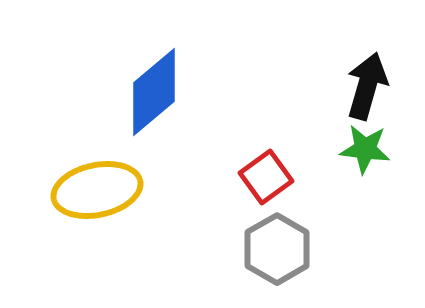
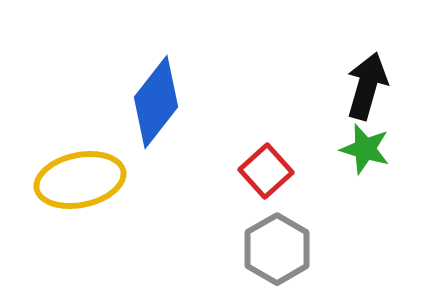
blue diamond: moved 2 px right, 10 px down; rotated 12 degrees counterclockwise
green star: rotated 9 degrees clockwise
red square: moved 6 px up; rotated 6 degrees counterclockwise
yellow ellipse: moved 17 px left, 10 px up
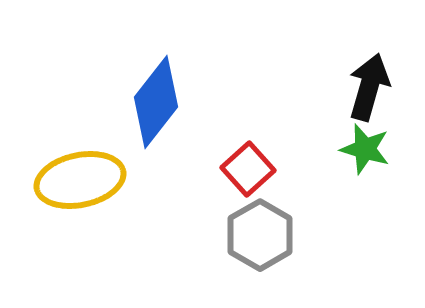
black arrow: moved 2 px right, 1 px down
red square: moved 18 px left, 2 px up
gray hexagon: moved 17 px left, 14 px up
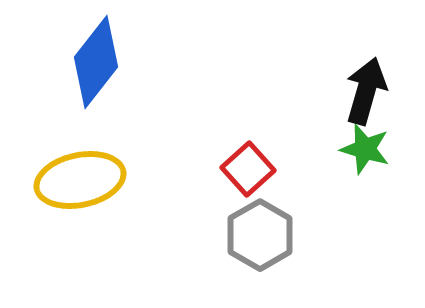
black arrow: moved 3 px left, 4 px down
blue diamond: moved 60 px left, 40 px up
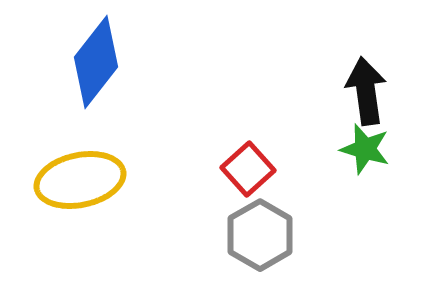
black arrow: rotated 24 degrees counterclockwise
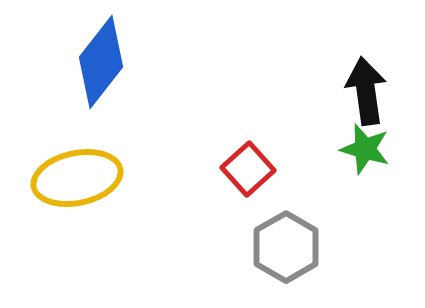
blue diamond: moved 5 px right
yellow ellipse: moved 3 px left, 2 px up
gray hexagon: moved 26 px right, 12 px down
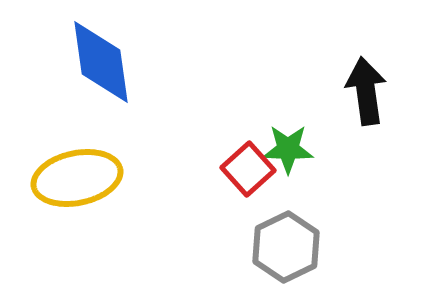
blue diamond: rotated 46 degrees counterclockwise
green star: moved 77 px left; rotated 15 degrees counterclockwise
gray hexagon: rotated 4 degrees clockwise
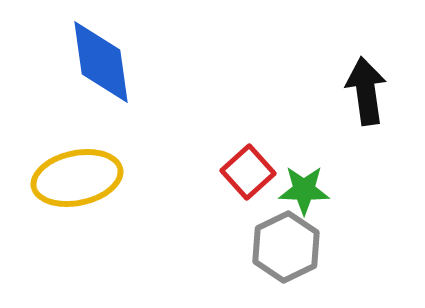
green star: moved 16 px right, 41 px down
red square: moved 3 px down
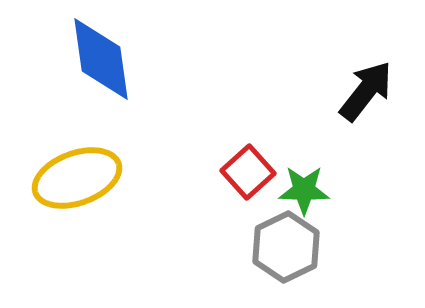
blue diamond: moved 3 px up
black arrow: rotated 46 degrees clockwise
yellow ellipse: rotated 8 degrees counterclockwise
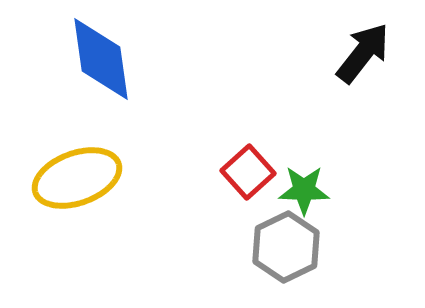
black arrow: moved 3 px left, 38 px up
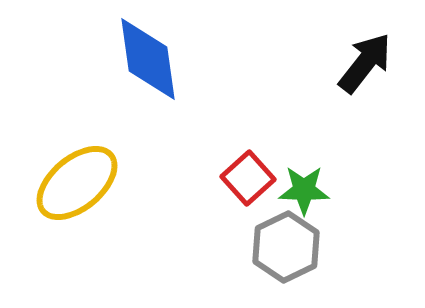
black arrow: moved 2 px right, 10 px down
blue diamond: moved 47 px right
red square: moved 6 px down
yellow ellipse: moved 5 px down; rotated 20 degrees counterclockwise
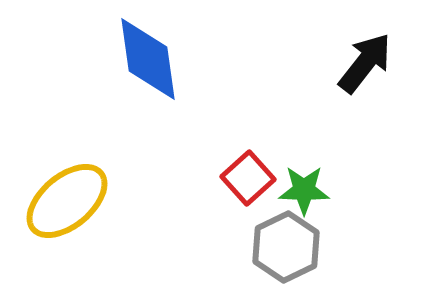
yellow ellipse: moved 10 px left, 18 px down
